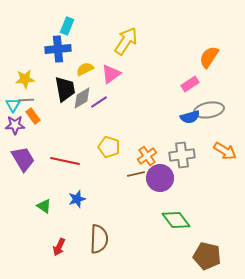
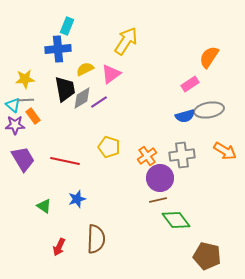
cyan triangle: rotated 21 degrees counterclockwise
blue semicircle: moved 5 px left, 1 px up
brown line: moved 22 px right, 26 px down
brown semicircle: moved 3 px left
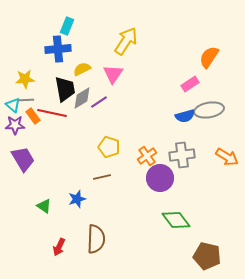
yellow semicircle: moved 3 px left
pink triangle: moved 2 px right; rotated 20 degrees counterclockwise
orange arrow: moved 2 px right, 6 px down
red line: moved 13 px left, 48 px up
brown line: moved 56 px left, 23 px up
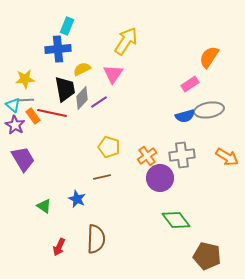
gray diamond: rotated 15 degrees counterclockwise
purple star: rotated 30 degrees clockwise
blue star: rotated 30 degrees counterclockwise
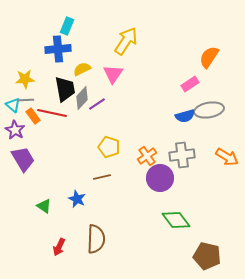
purple line: moved 2 px left, 2 px down
purple star: moved 5 px down
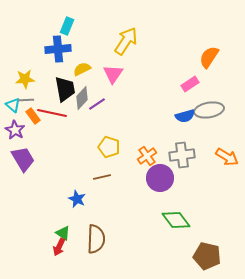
green triangle: moved 19 px right, 27 px down
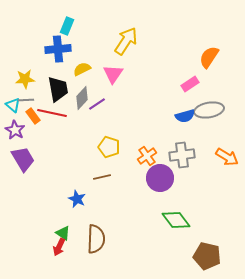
black trapezoid: moved 7 px left
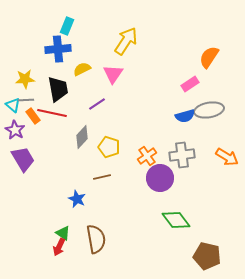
gray diamond: moved 39 px down
brown semicircle: rotated 12 degrees counterclockwise
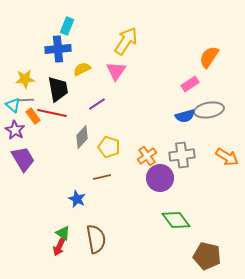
pink triangle: moved 3 px right, 3 px up
